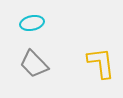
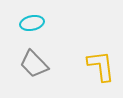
yellow L-shape: moved 3 px down
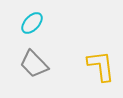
cyan ellipse: rotated 35 degrees counterclockwise
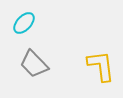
cyan ellipse: moved 8 px left
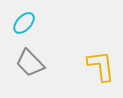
gray trapezoid: moved 4 px left, 1 px up
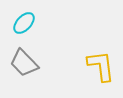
gray trapezoid: moved 6 px left
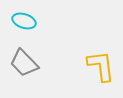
cyan ellipse: moved 2 px up; rotated 65 degrees clockwise
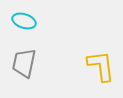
gray trapezoid: rotated 56 degrees clockwise
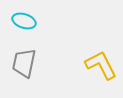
yellow L-shape: moved 1 px up; rotated 20 degrees counterclockwise
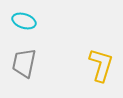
yellow L-shape: rotated 44 degrees clockwise
